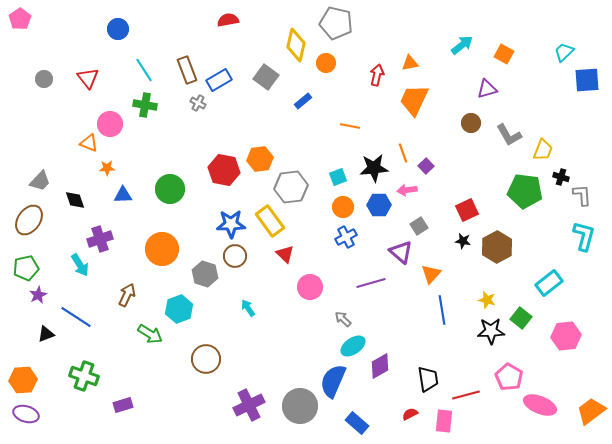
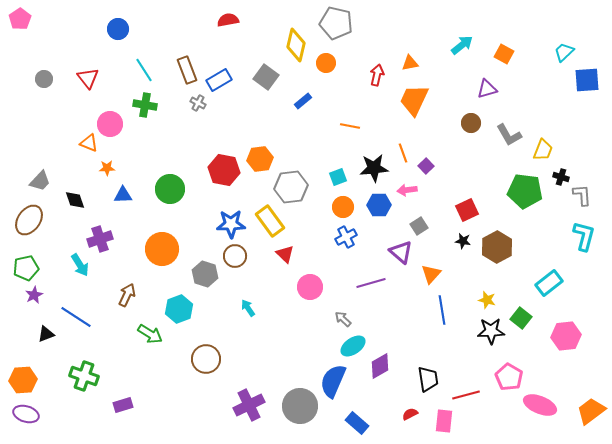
purple star at (38, 295): moved 4 px left
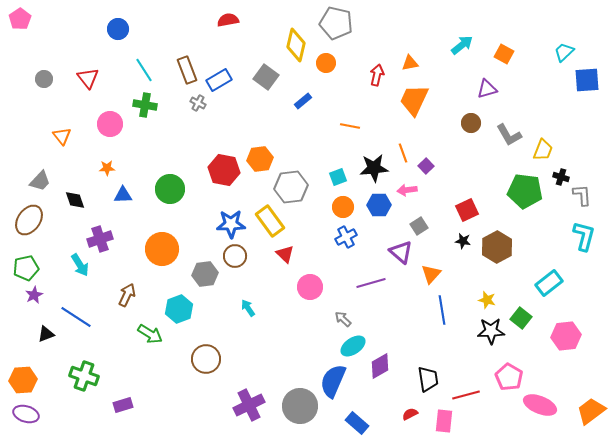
orange triangle at (89, 143): moved 27 px left, 7 px up; rotated 30 degrees clockwise
gray hexagon at (205, 274): rotated 25 degrees counterclockwise
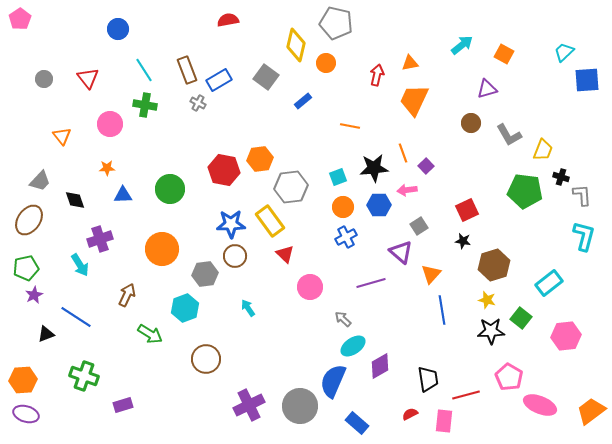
brown hexagon at (497, 247): moved 3 px left, 18 px down; rotated 12 degrees clockwise
cyan hexagon at (179, 309): moved 6 px right, 1 px up
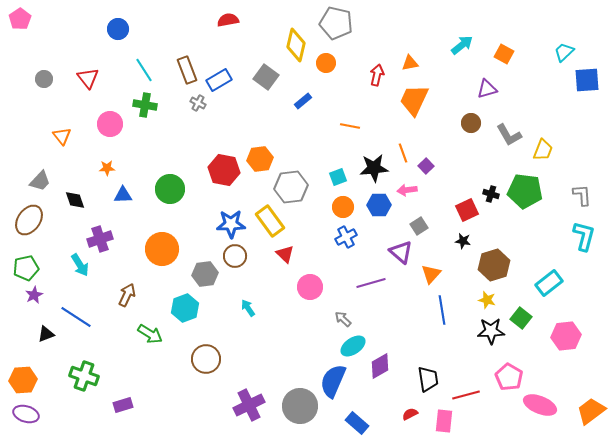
black cross at (561, 177): moved 70 px left, 17 px down
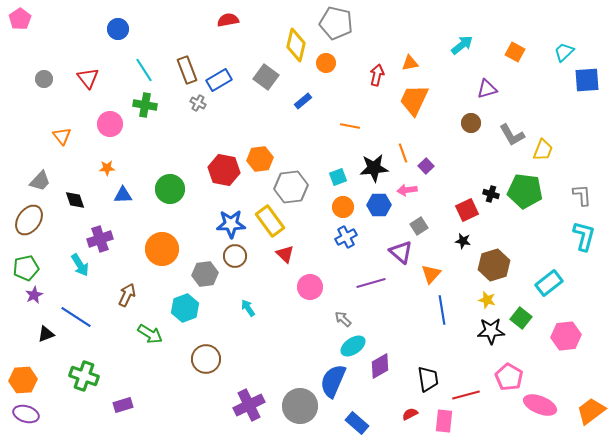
orange square at (504, 54): moved 11 px right, 2 px up
gray L-shape at (509, 135): moved 3 px right
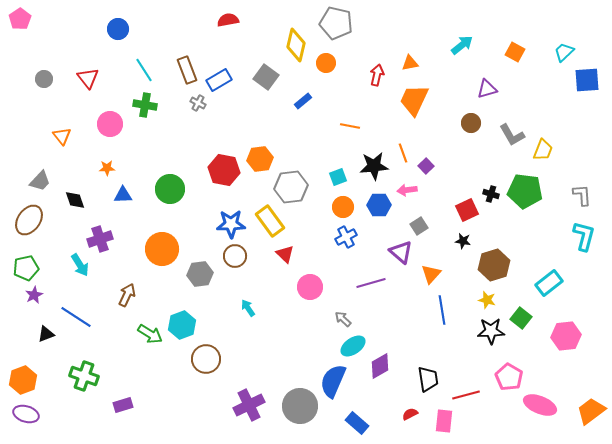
black star at (374, 168): moved 2 px up
gray hexagon at (205, 274): moved 5 px left
cyan hexagon at (185, 308): moved 3 px left, 17 px down
orange hexagon at (23, 380): rotated 16 degrees counterclockwise
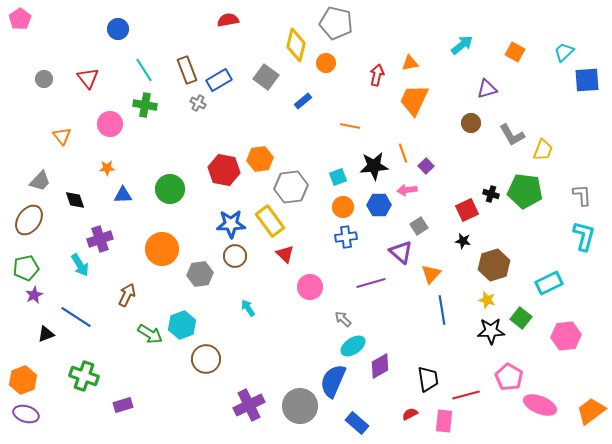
blue cross at (346, 237): rotated 20 degrees clockwise
cyan rectangle at (549, 283): rotated 12 degrees clockwise
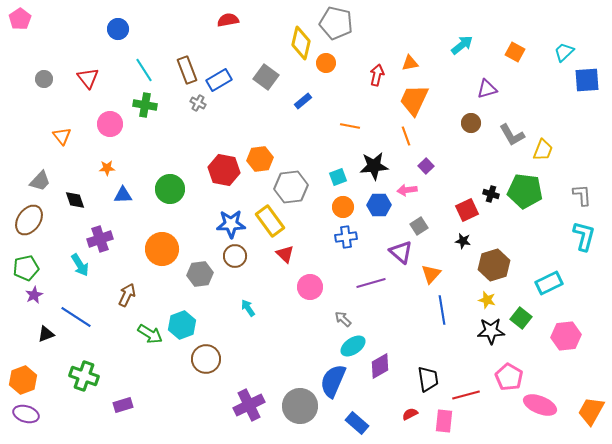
yellow diamond at (296, 45): moved 5 px right, 2 px up
orange line at (403, 153): moved 3 px right, 17 px up
orange trapezoid at (591, 411): rotated 24 degrees counterclockwise
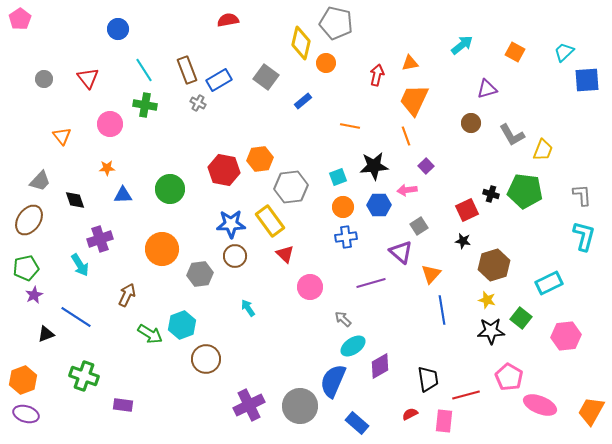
purple rectangle at (123, 405): rotated 24 degrees clockwise
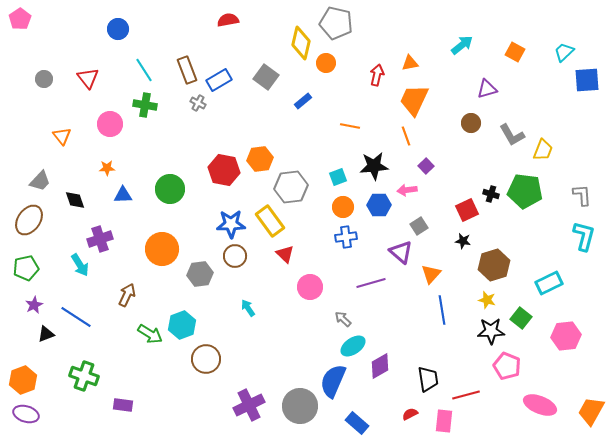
purple star at (34, 295): moved 10 px down
pink pentagon at (509, 377): moved 2 px left, 11 px up; rotated 8 degrees counterclockwise
